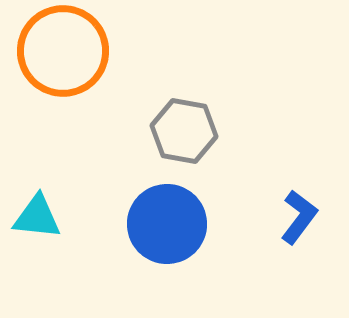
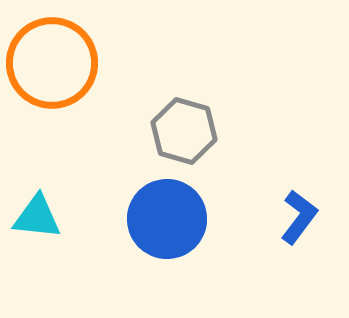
orange circle: moved 11 px left, 12 px down
gray hexagon: rotated 6 degrees clockwise
blue circle: moved 5 px up
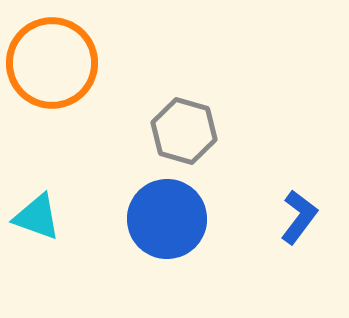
cyan triangle: rotated 14 degrees clockwise
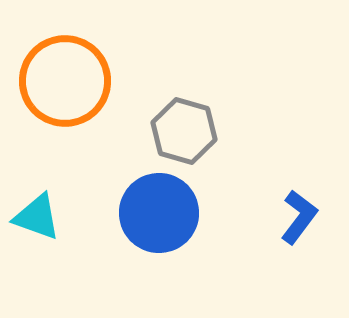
orange circle: moved 13 px right, 18 px down
blue circle: moved 8 px left, 6 px up
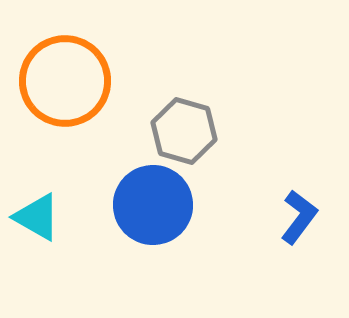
blue circle: moved 6 px left, 8 px up
cyan triangle: rotated 10 degrees clockwise
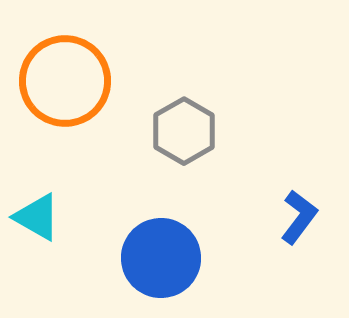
gray hexagon: rotated 14 degrees clockwise
blue circle: moved 8 px right, 53 px down
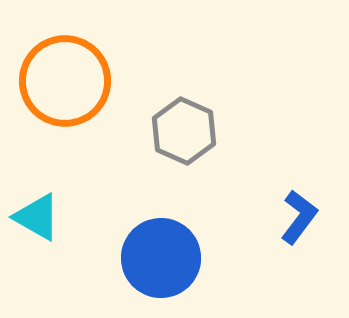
gray hexagon: rotated 6 degrees counterclockwise
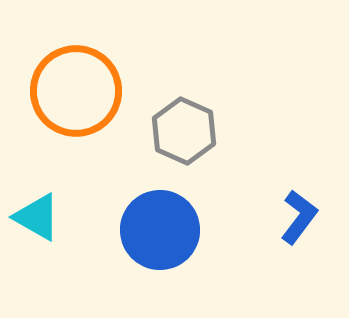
orange circle: moved 11 px right, 10 px down
blue circle: moved 1 px left, 28 px up
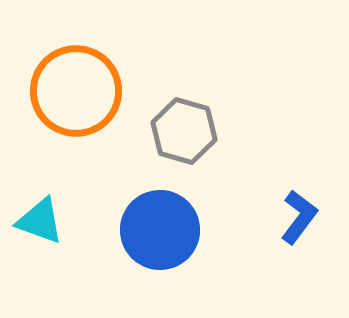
gray hexagon: rotated 8 degrees counterclockwise
cyan triangle: moved 3 px right, 4 px down; rotated 10 degrees counterclockwise
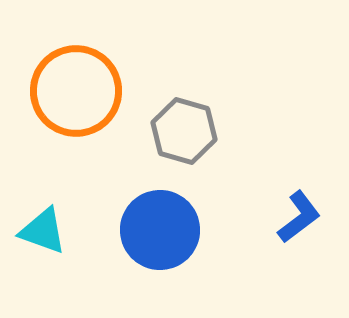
blue L-shape: rotated 16 degrees clockwise
cyan triangle: moved 3 px right, 10 px down
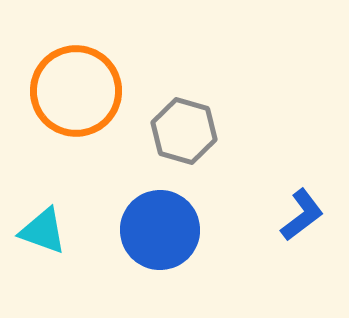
blue L-shape: moved 3 px right, 2 px up
